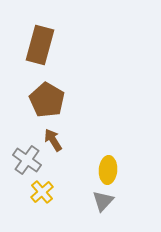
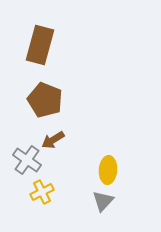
brown pentagon: moved 2 px left; rotated 8 degrees counterclockwise
brown arrow: rotated 90 degrees counterclockwise
yellow cross: rotated 15 degrees clockwise
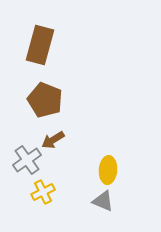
gray cross: rotated 20 degrees clockwise
yellow cross: moved 1 px right
gray triangle: rotated 50 degrees counterclockwise
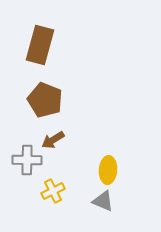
gray cross: rotated 36 degrees clockwise
yellow cross: moved 10 px right, 1 px up
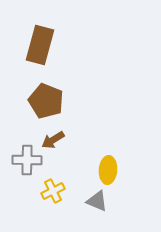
brown pentagon: moved 1 px right, 1 px down
gray triangle: moved 6 px left
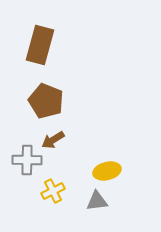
yellow ellipse: moved 1 px left, 1 px down; rotated 72 degrees clockwise
gray triangle: rotated 30 degrees counterclockwise
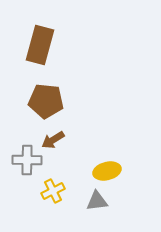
brown pentagon: rotated 16 degrees counterclockwise
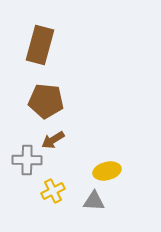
gray triangle: moved 3 px left; rotated 10 degrees clockwise
